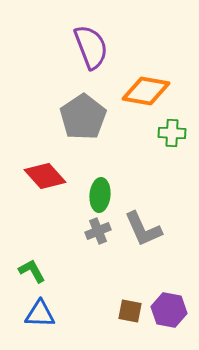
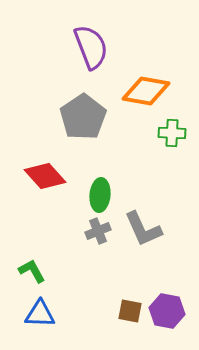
purple hexagon: moved 2 px left, 1 px down
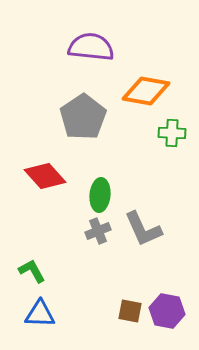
purple semicircle: rotated 63 degrees counterclockwise
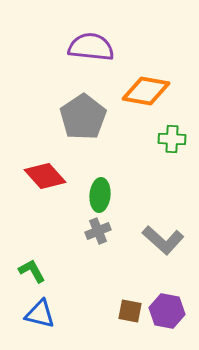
green cross: moved 6 px down
gray L-shape: moved 20 px right, 11 px down; rotated 24 degrees counterclockwise
blue triangle: rotated 12 degrees clockwise
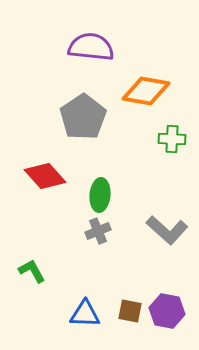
gray L-shape: moved 4 px right, 10 px up
blue triangle: moved 45 px right; rotated 12 degrees counterclockwise
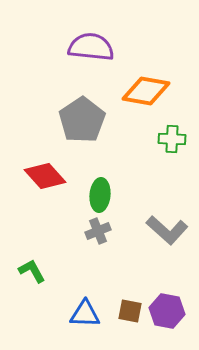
gray pentagon: moved 1 px left, 3 px down
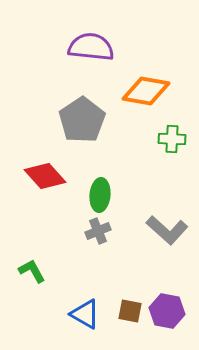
blue triangle: rotated 28 degrees clockwise
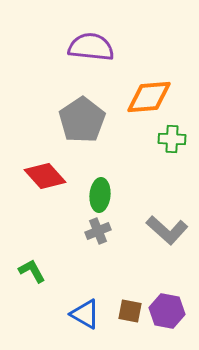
orange diamond: moved 3 px right, 6 px down; rotated 15 degrees counterclockwise
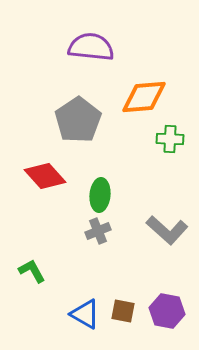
orange diamond: moved 5 px left
gray pentagon: moved 4 px left
green cross: moved 2 px left
brown square: moved 7 px left
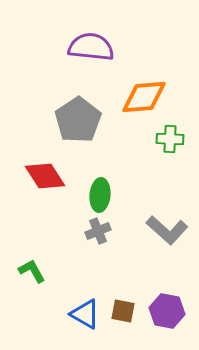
red diamond: rotated 9 degrees clockwise
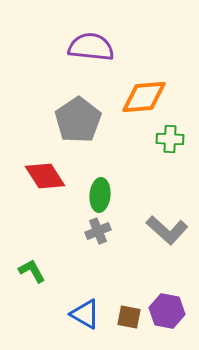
brown square: moved 6 px right, 6 px down
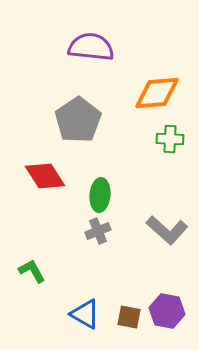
orange diamond: moved 13 px right, 4 px up
